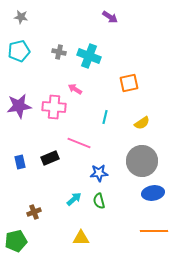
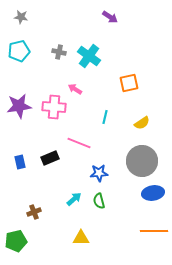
cyan cross: rotated 15 degrees clockwise
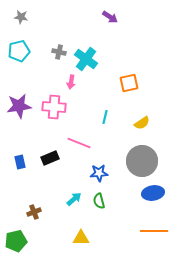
cyan cross: moved 3 px left, 3 px down
pink arrow: moved 4 px left, 7 px up; rotated 112 degrees counterclockwise
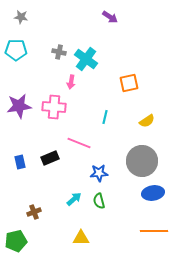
cyan pentagon: moved 3 px left, 1 px up; rotated 15 degrees clockwise
yellow semicircle: moved 5 px right, 2 px up
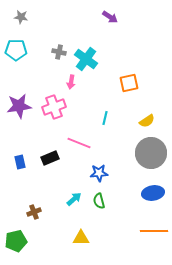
pink cross: rotated 25 degrees counterclockwise
cyan line: moved 1 px down
gray circle: moved 9 px right, 8 px up
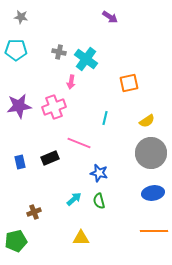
blue star: rotated 18 degrees clockwise
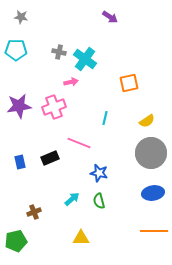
cyan cross: moved 1 px left
pink arrow: rotated 112 degrees counterclockwise
cyan arrow: moved 2 px left
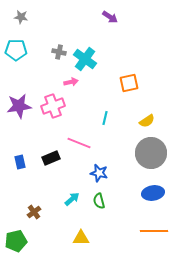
pink cross: moved 1 px left, 1 px up
black rectangle: moved 1 px right
brown cross: rotated 16 degrees counterclockwise
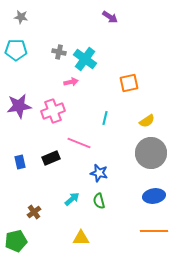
pink cross: moved 5 px down
blue ellipse: moved 1 px right, 3 px down
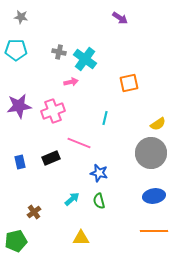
purple arrow: moved 10 px right, 1 px down
yellow semicircle: moved 11 px right, 3 px down
